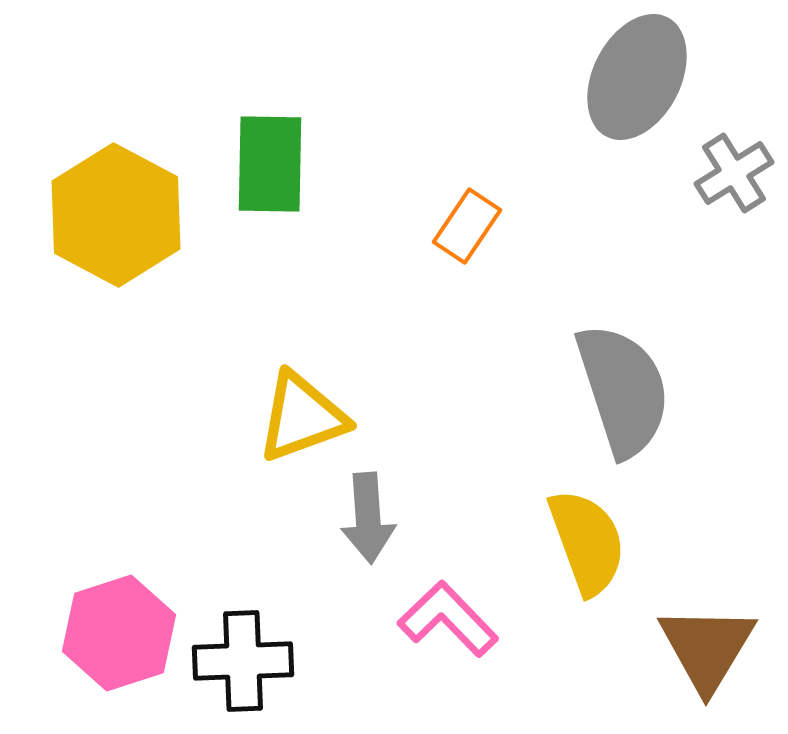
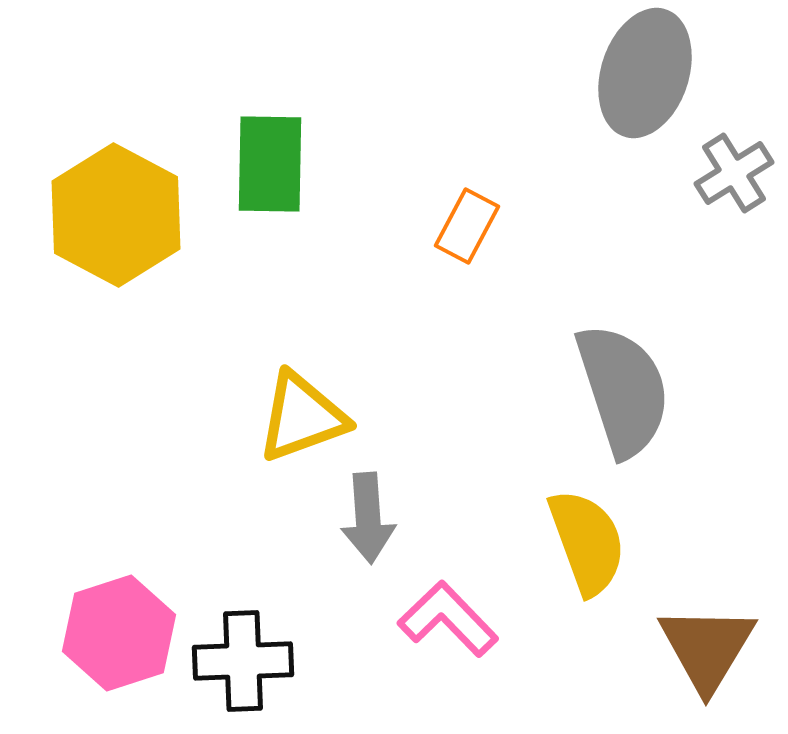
gray ellipse: moved 8 px right, 4 px up; rotated 9 degrees counterclockwise
orange rectangle: rotated 6 degrees counterclockwise
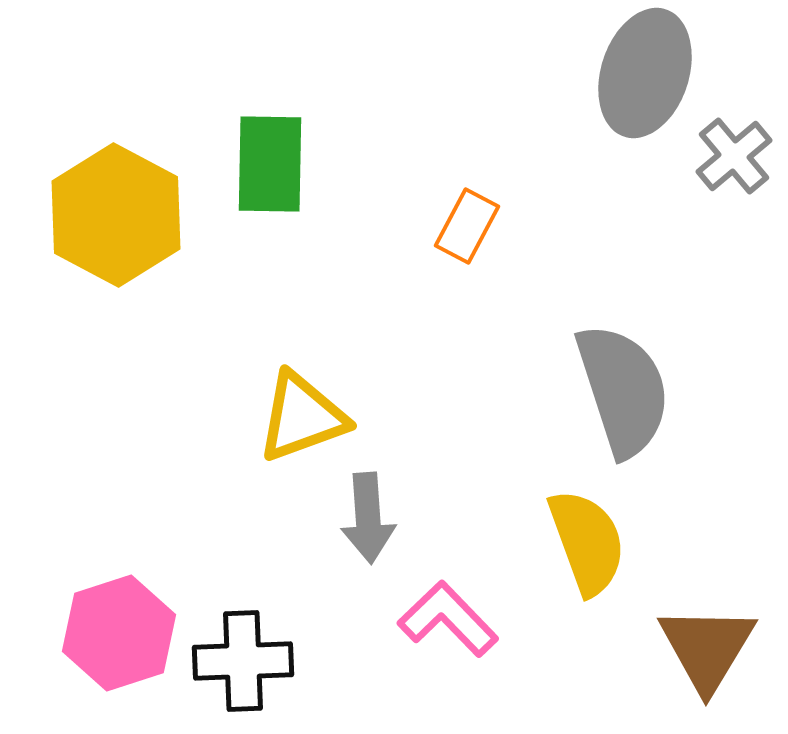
gray cross: moved 17 px up; rotated 8 degrees counterclockwise
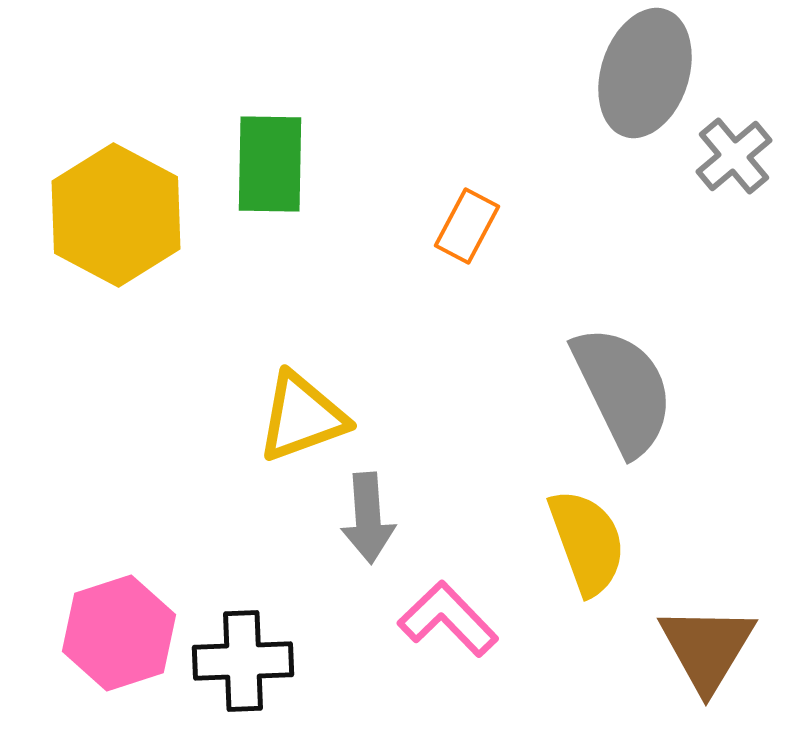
gray semicircle: rotated 8 degrees counterclockwise
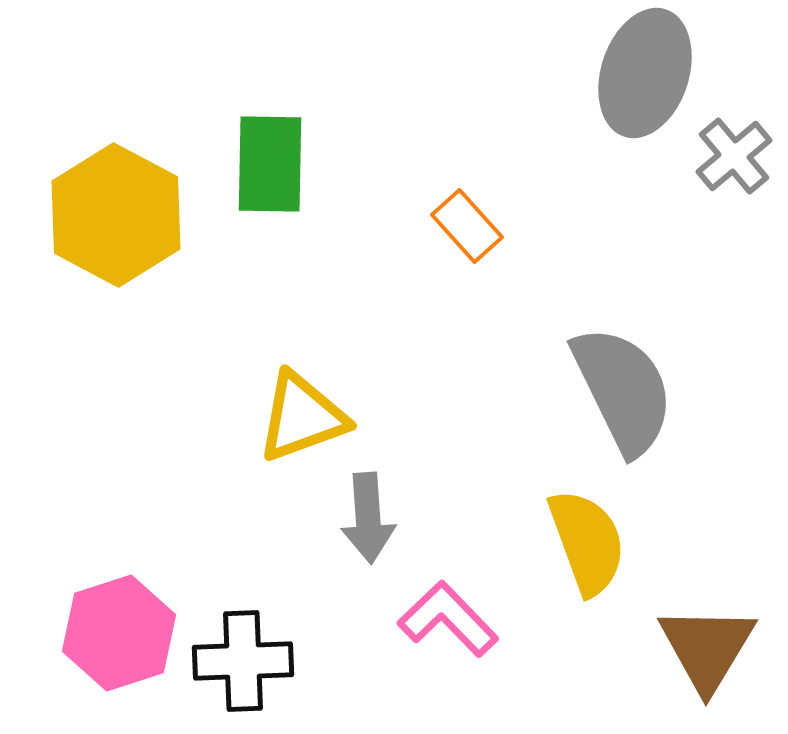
orange rectangle: rotated 70 degrees counterclockwise
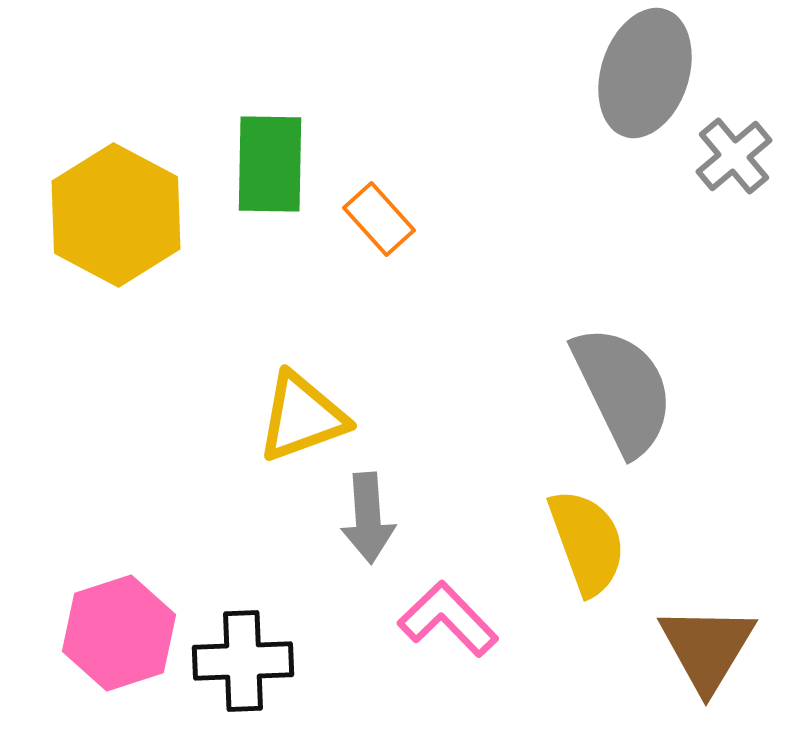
orange rectangle: moved 88 px left, 7 px up
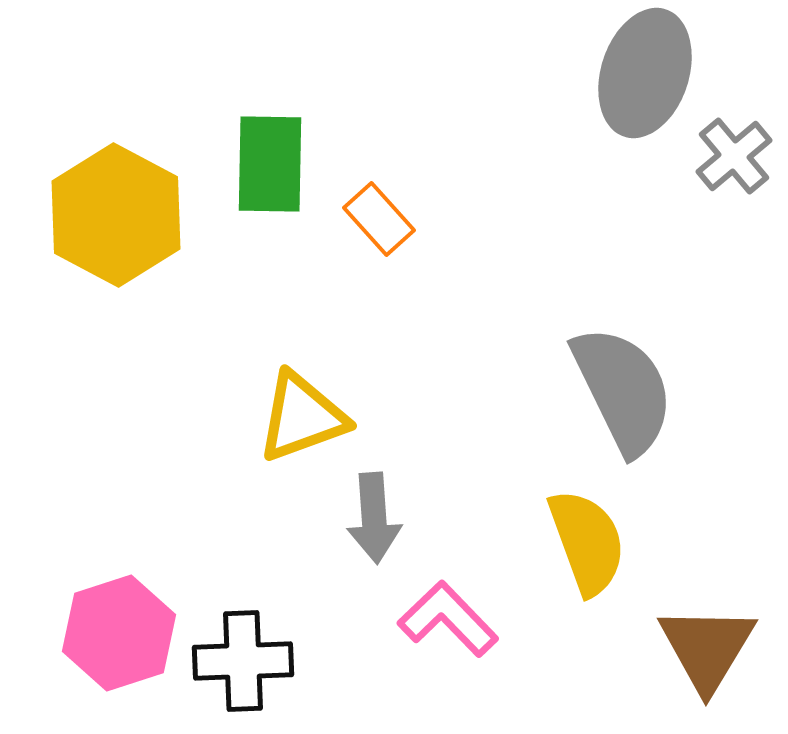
gray arrow: moved 6 px right
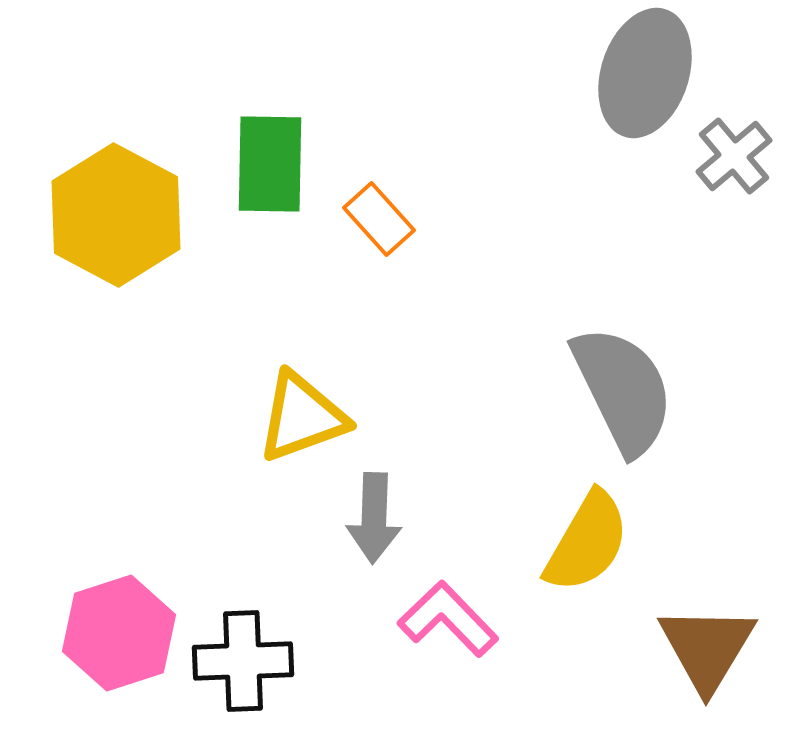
gray arrow: rotated 6 degrees clockwise
yellow semicircle: rotated 50 degrees clockwise
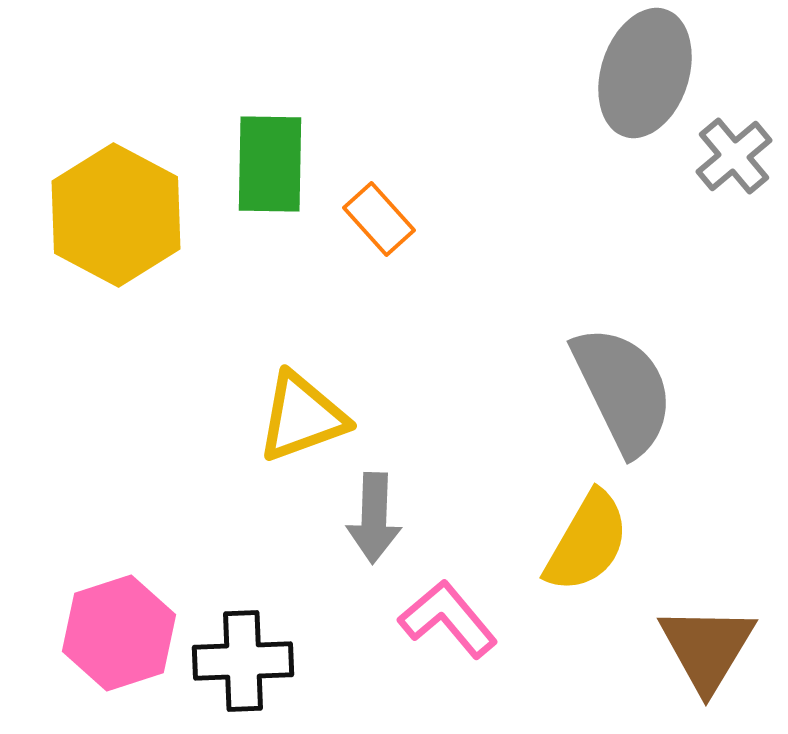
pink L-shape: rotated 4 degrees clockwise
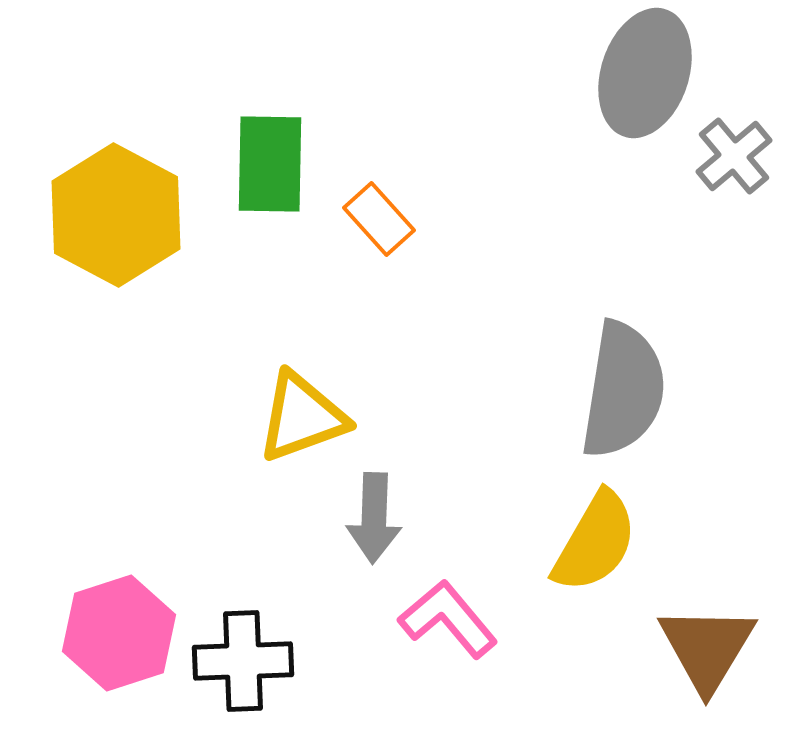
gray semicircle: rotated 35 degrees clockwise
yellow semicircle: moved 8 px right
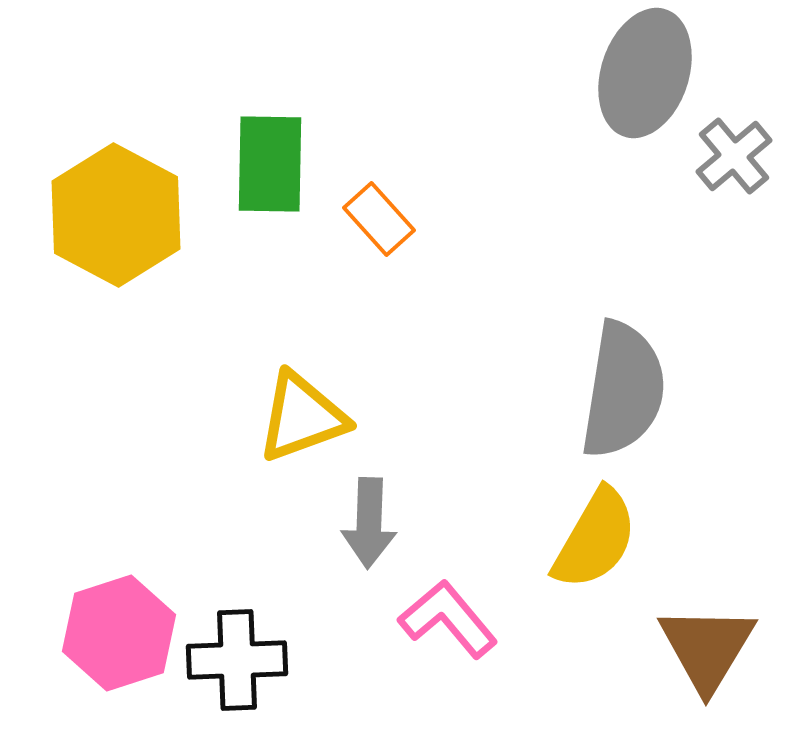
gray arrow: moved 5 px left, 5 px down
yellow semicircle: moved 3 px up
black cross: moved 6 px left, 1 px up
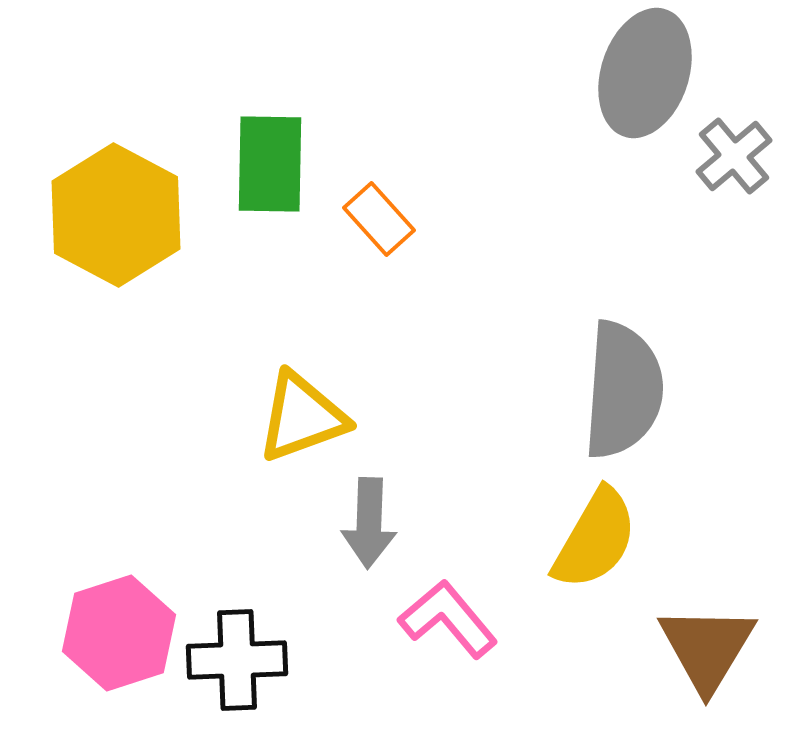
gray semicircle: rotated 5 degrees counterclockwise
